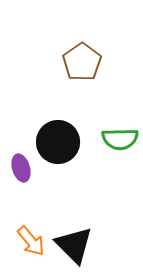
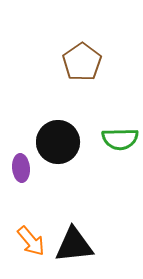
purple ellipse: rotated 12 degrees clockwise
black triangle: rotated 51 degrees counterclockwise
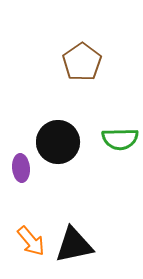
black triangle: rotated 6 degrees counterclockwise
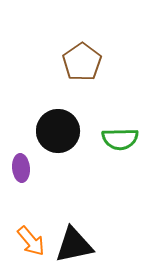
black circle: moved 11 px up
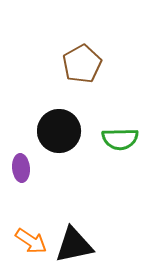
brown pentagon: moved 2 px down; rotated 6 degrees clockwise
black circle: moved 1 px right
orange arrow: rotated 16 degrees counterclockwise
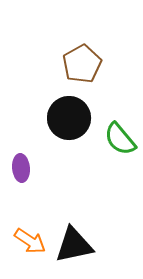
black circle: moved 10 px right, 13 px up
green semicircle: rotated 51 degrees clockwise
orange arrow: moved 1 px left
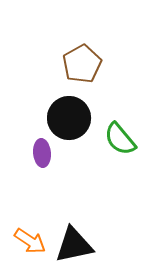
purple ellipse: moved 21 px right, 15 px up
